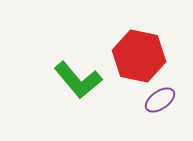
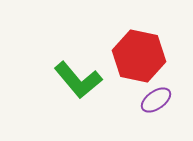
purple ellipse: moved 4 px left
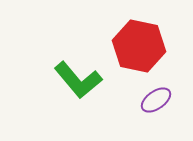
red hexagon: moved 10 px up
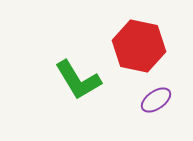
green L-shape: rotated 9 degrees clockwise
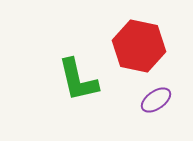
green L-shape: rotated 18 degrees clockwise
